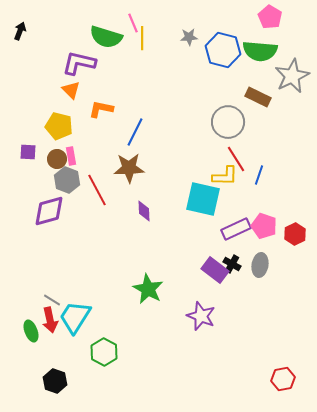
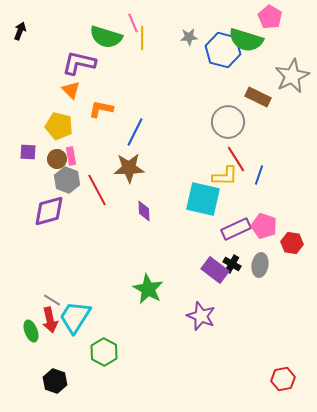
green semicircle at (260, 51): moved 14 px left, 11 px up; rotated 12 degrees clockwise
red hexagon at (295, 234): moved 3 px left, 9 px down; rotated 25 degrees counterclockwise
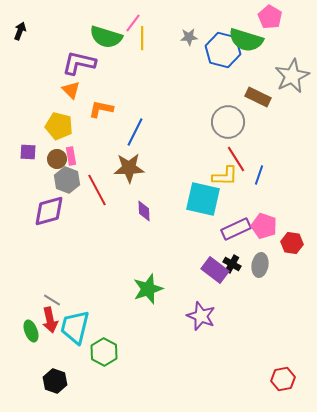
pink line at (133, 23): rotated 60 degrees clockwise
green star at (148, 289): rotated 24 degrees clockwise
cyan trapezoid at (75, 317): moved 10 px down; rotated 18 degrees counterclockwise
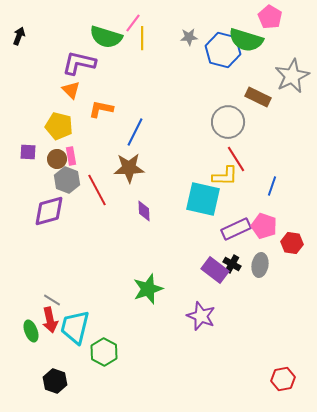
black arrow at (20, 31): moved 1 px left, 5 px down
blue line at (259, 175): moved 13 px right, 11 px down
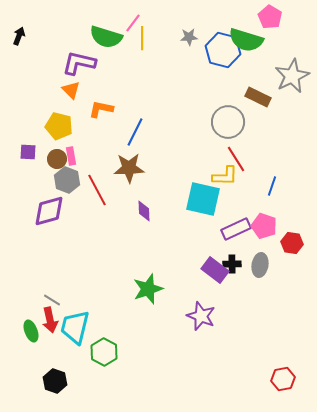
black cross at (232, 264): rotated 30 degrees counterclockwise
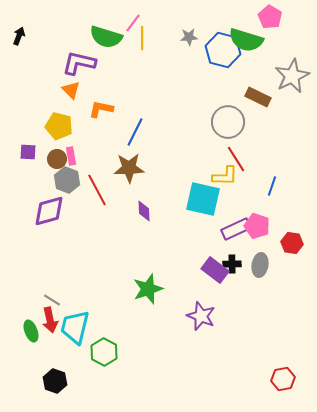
pink pentagon at (264, 226): moved 7 px left
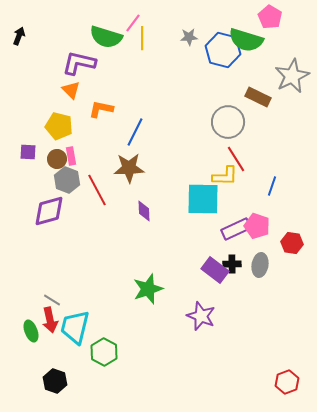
cyan square at (203, 199): rotated 12 degrees counterclockwise
red hexagon at (283, 379): moved 4 px right, 3 px down; rotated 10 degrees counterclockwise
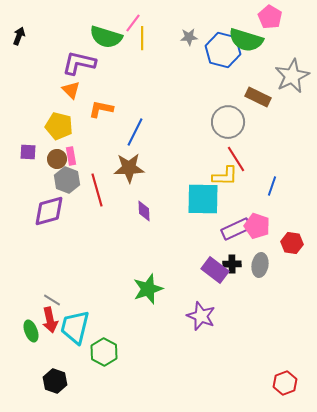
red line at (97, 190): rotated 12 degrees clockwise
red hexagon at (287, 382): moved 2 px left, 1 px down
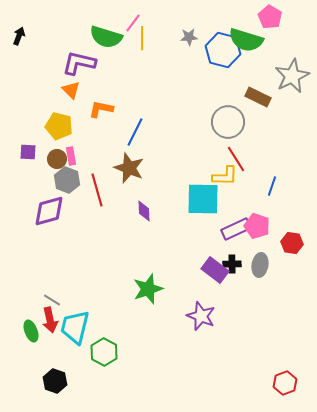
brown star at (129, 168): rotated 24 degrees clockwise
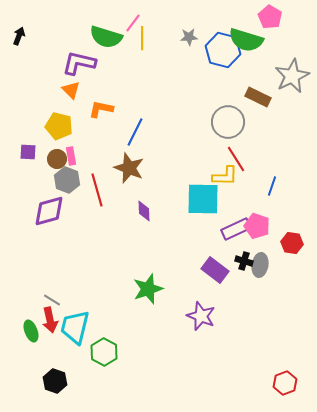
black cross at (232, 264): moved 12 px right, 3 px up; rotated 18 degrees clockwise
